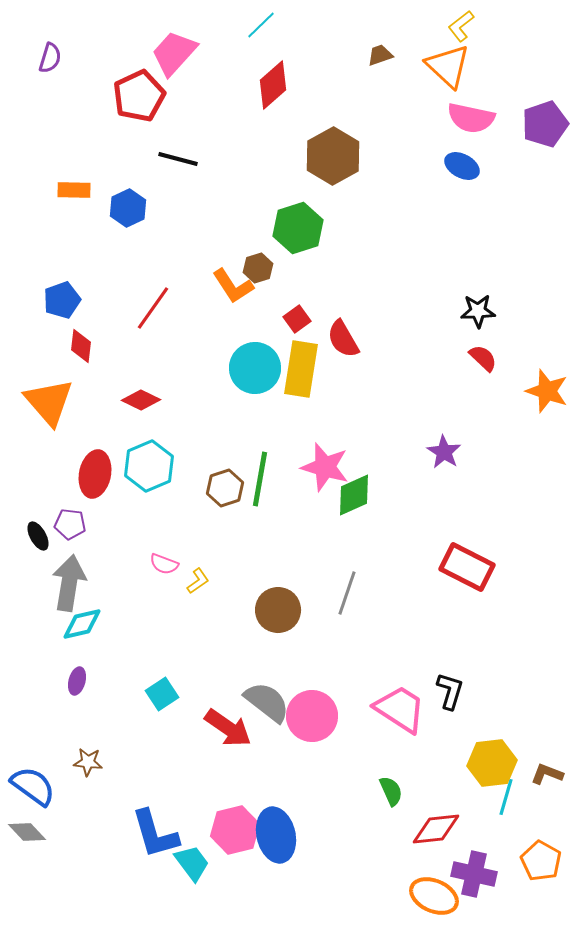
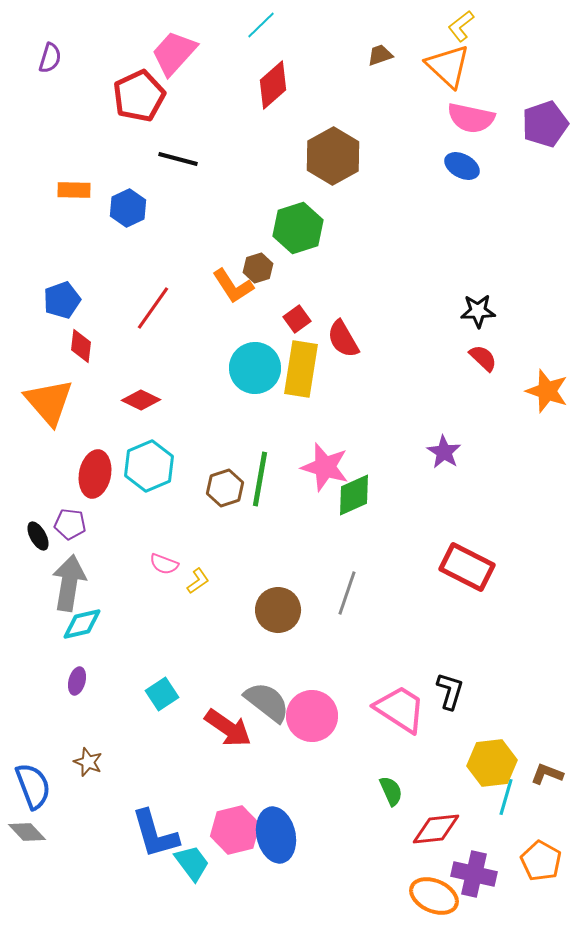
brown star at (88, 762): rotated 16 degrees clockwise
blue semicircle at (33, 786): rotated 33 degrees clockwise
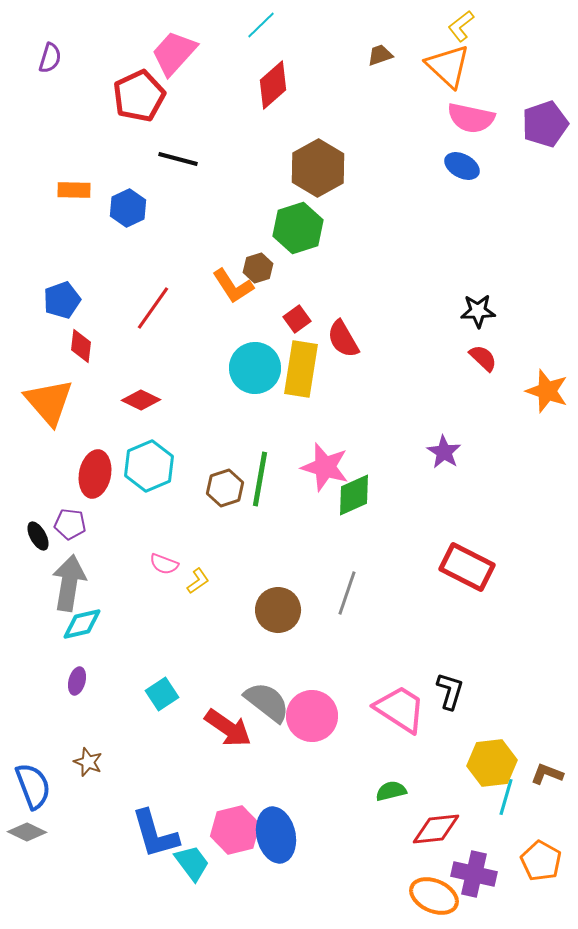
brown hexagon at (333, 156): moved 15 px left, 12 px down
green semicircle at (391, 791): rotated 80 degrees counterclockwise
gray diamond at (27, 832): rotated 21 degrees counterclockwise
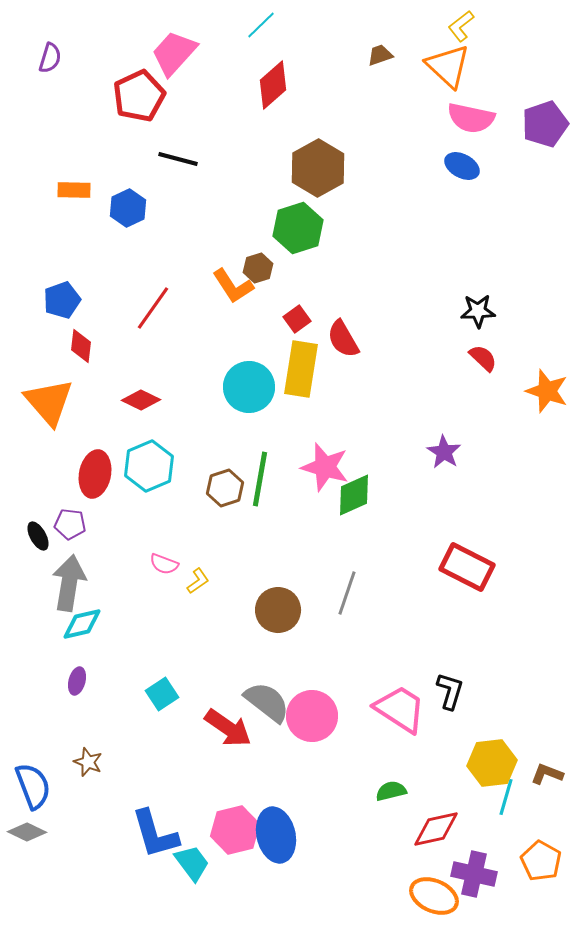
cyan circle at (255, 368): moved 6 px left, 19 px down
red diamond at (436, 829): rotated 6 degrees counterclockwise
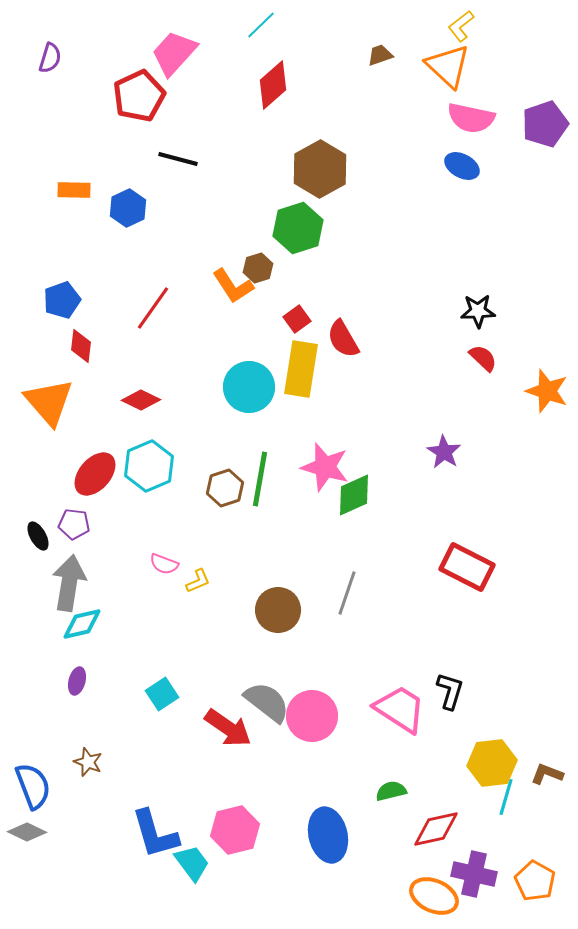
brown hexagon at (318, 168): moved 2 px right, 1 px down
red ellipse at (95, 474): rotated 30 degrees clockwise
purple pentagon at (70, 524): moved 4 px right
yellow L-shape at (198, 581): rotated 12 degrees clockwise
blue ellipse at (276, 835): moved 52 px right
orange pentagon at (541, 861): moved 6 px left, 20 px down
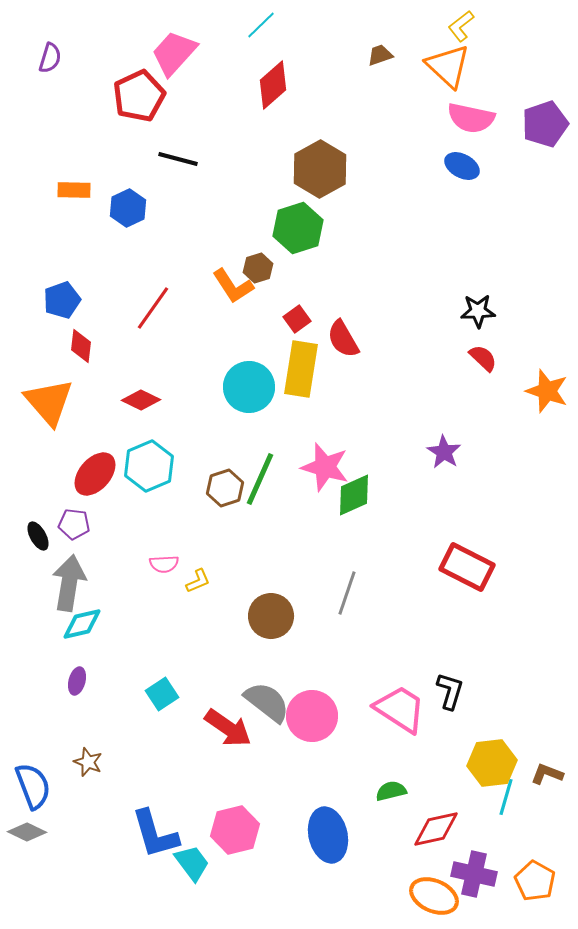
green line at (260, 479): rotated 14 degrees clockwise
pink semicircle at (164, 564): rotated 24 degrees counterclockwise
brown circle at (278, 610): moved 7 px left, 6 px down
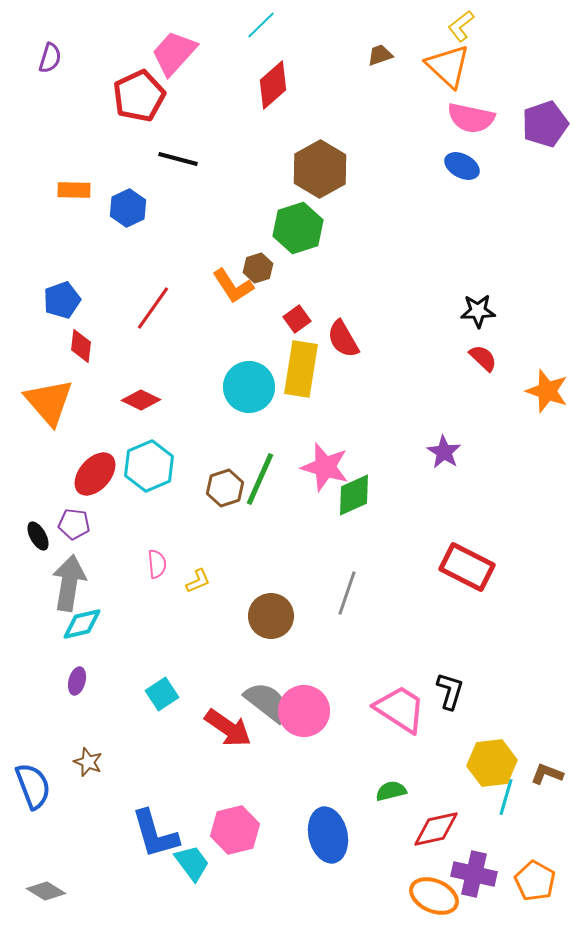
pink semicircle at (164, 564): moved 7 px left; rotated 92 degrees counterclockwise
pink circle at (312, 716): moved 8 px left, 5 px up
gray diamond at (27, 832): moved 19 px right, 59 px down; rotated 6 degrees clockwise
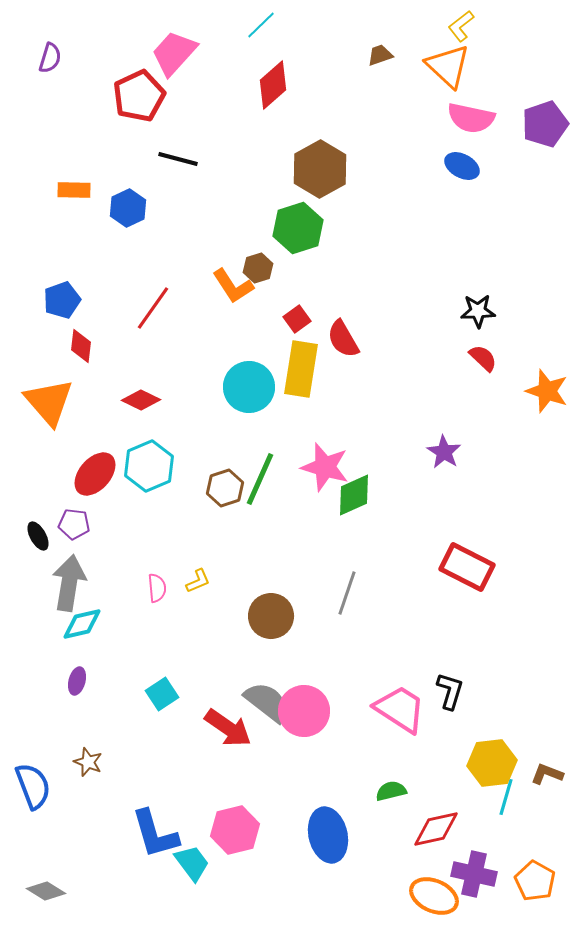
pink semicircle at (157, 564): moved 24 px down
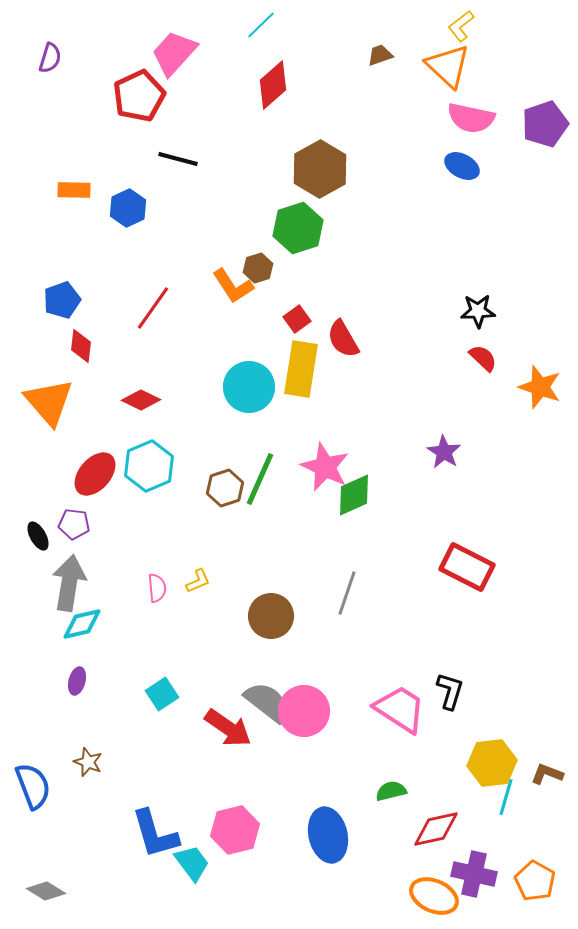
orange star at (547, 391): moved 7 px left, 4 px up
pink star at (325, 467): rotated 9 degrees clockwise
